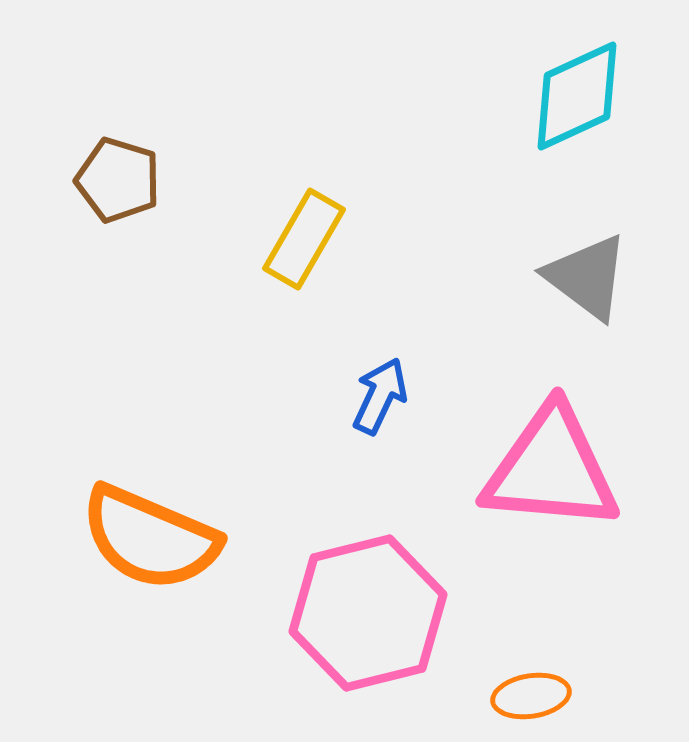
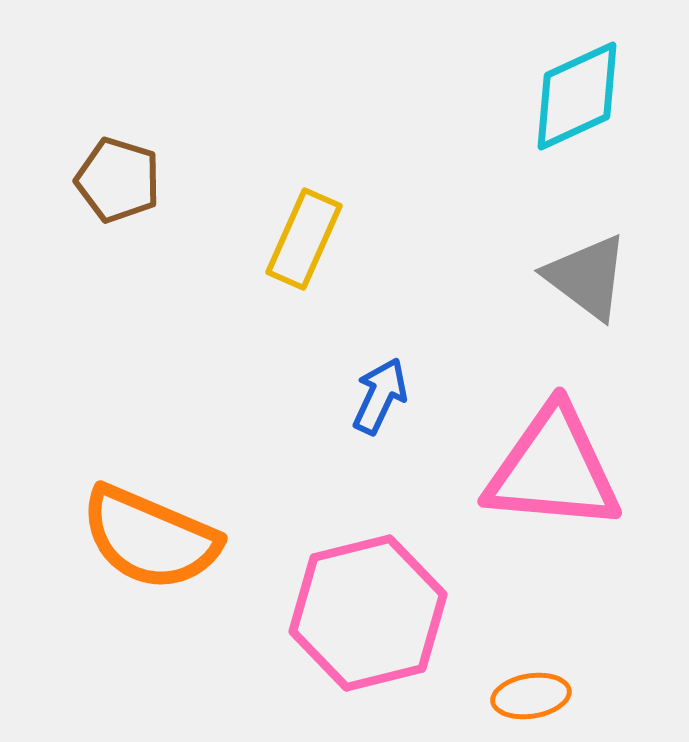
yellow rectangle: rotated 6 degrees counterclockwise
pink triangle: moved 2 px right
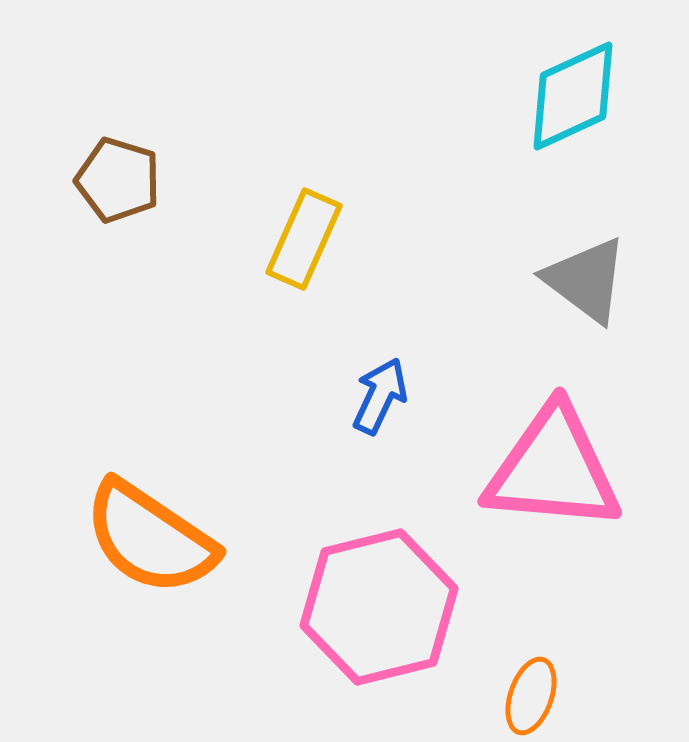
cyan diamond: moved 4 px left
gray triangle: moved 1 px left, 3 px down
orange semicircle: rotated 11 degrees clockwise
pink hexagon: moved 11 px right, 6 px up
orange ellipse: rotated 62 degrees counterclockwise
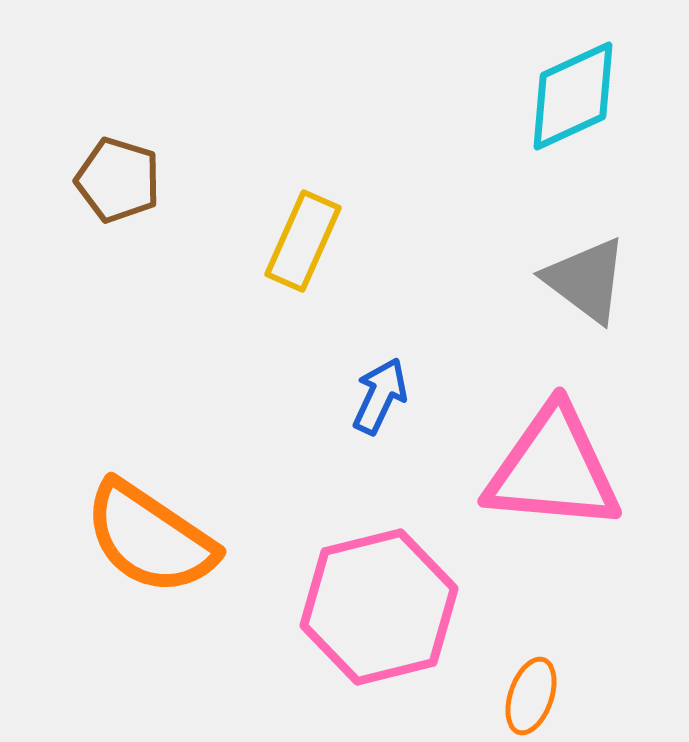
yellow rectangle: moved 1 px left, 2 px down
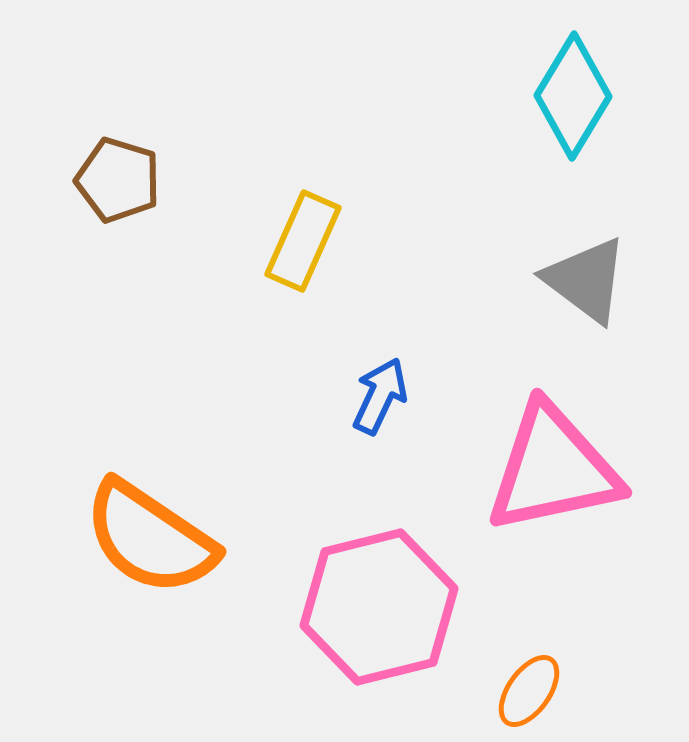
cyan diamond: rotated 34 degrees counterclockwise
pink triangle: rotated 17 degrees counterclockwise
orange ellipse: moved 2 px left, 5 px up; rotated 16 degrees clockwise
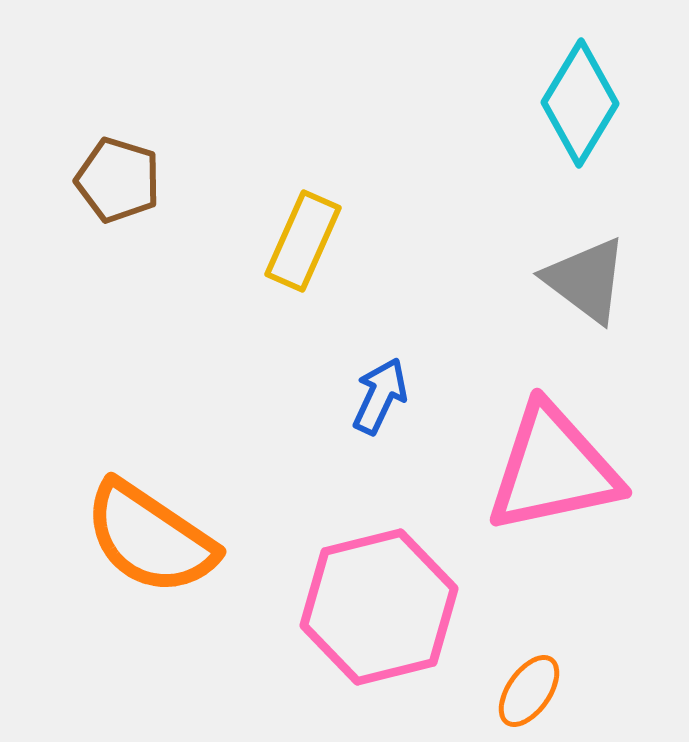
cyan diamond: moved 7 px right, 7 px down
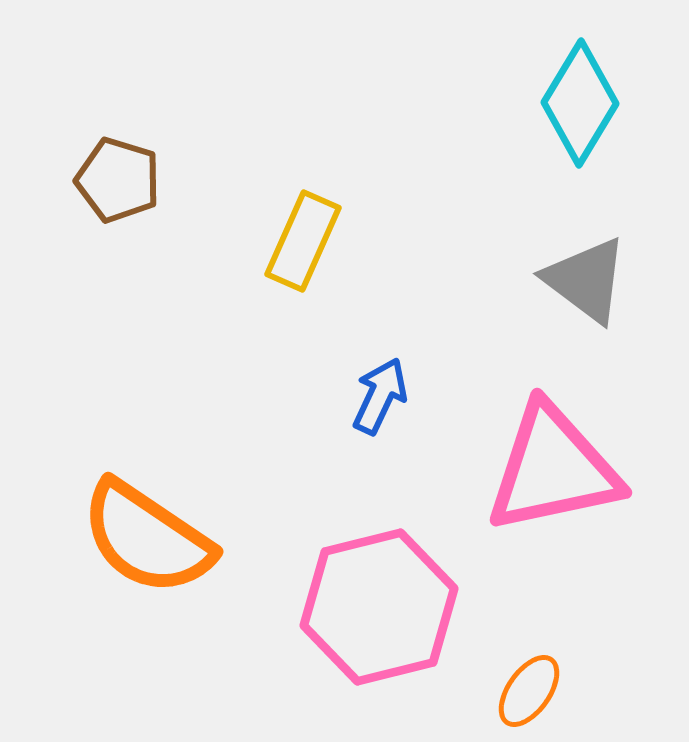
orange semicircle: moved 3 px left
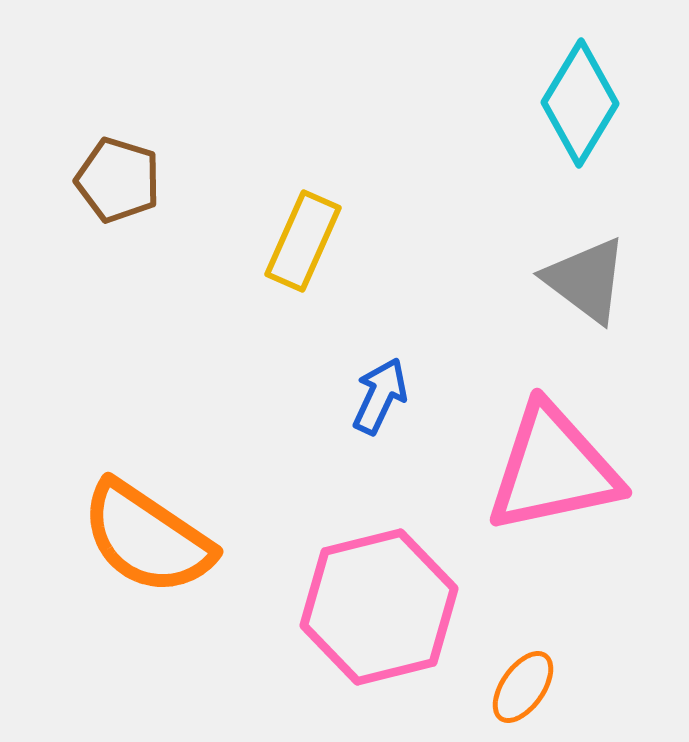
orange ellipse: moved 6 px left, 4 px up
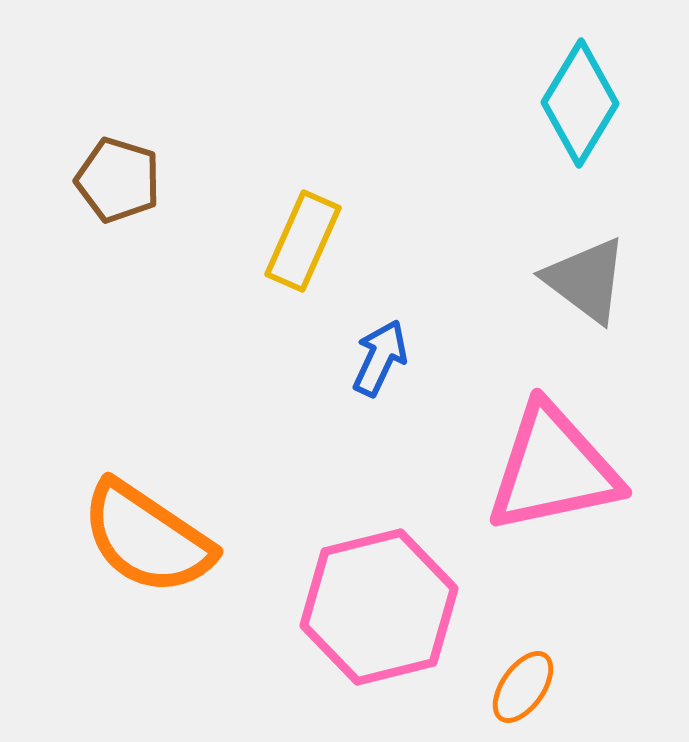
blue arrow: moved 38 px up
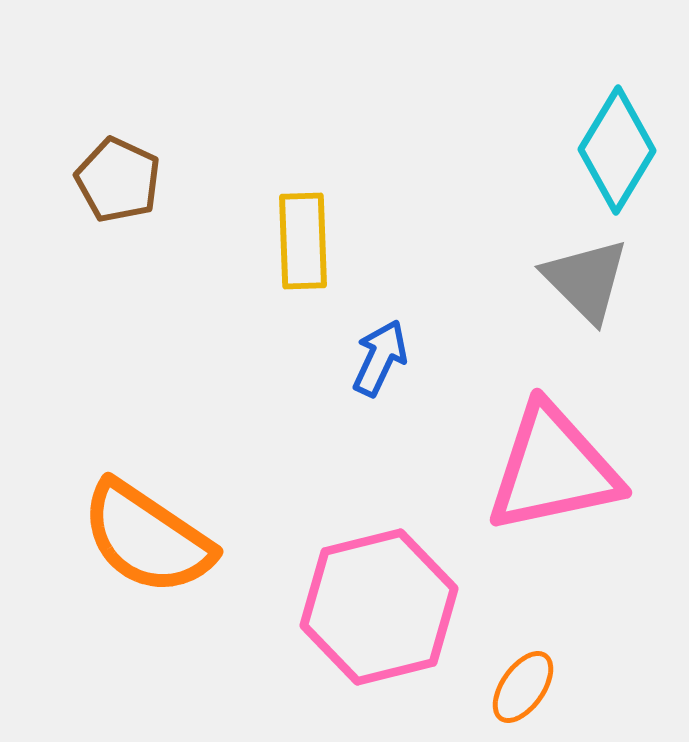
cyan diamond: moved 37 px right, 47 px down
brown pentagon: rotated 8 degrees clockwise
yellow rectangle: rotated 26 degrees counterclockwise
gray triangle: rotated 8 degrees clockwise
